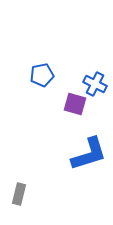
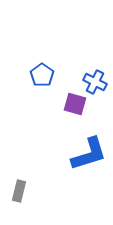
blue pentagon: rotated 25 degrees counterclockwise
blue cross: moved 2 px up
gray rectangle: moved 3 px up
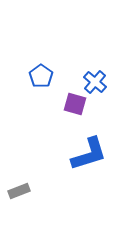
blue pentagon: moved 1 px left, 1 px down
blue cross: rotated 15 degrees clockwise
gray rectangle: rotated 55 degrees clockwise
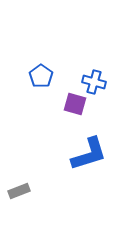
blue cross: moved 1 px left; rotated 25 degrees counterclockwise
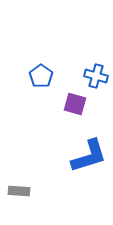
blue cross: moved 2 px right, 6 px up
blue L-shape: moved 2 px down
gray rectangle: rotated 25 degrees clockwise
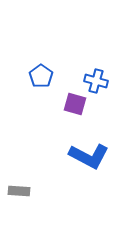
blue cross: moved 5 px down
blue L-shape: rotated 45 degrees clockwise
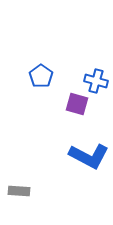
purple square: moved 2 px right
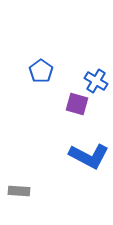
blue pentagon: moved 5 px up
blue cross: rotated 15 degrees clockwise
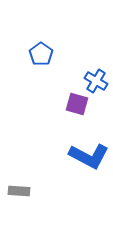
blue pentagon: moved 17 px up
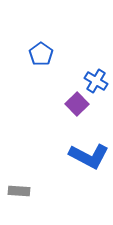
purple square: rotated 30 degrees clockwise
